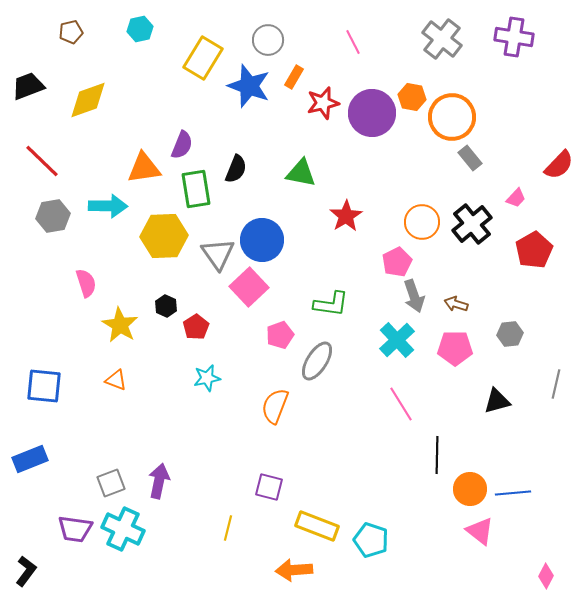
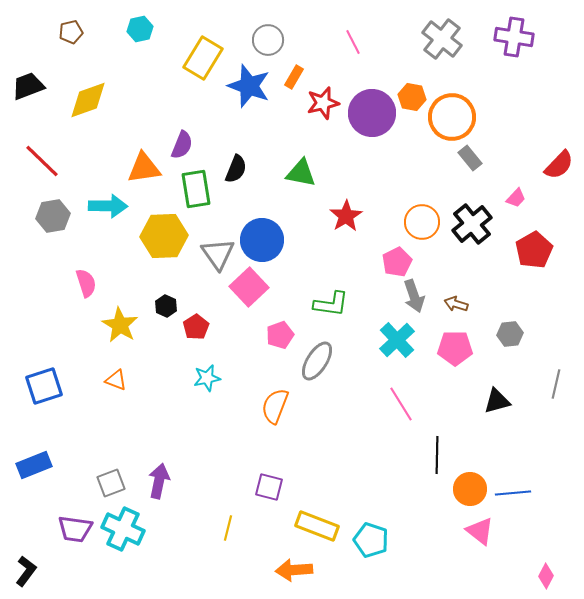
blue square at (44, 386): rotated 24 degrees counterclockwise
blue rectangle at (30, 459): moved 4 px right, 6 px down
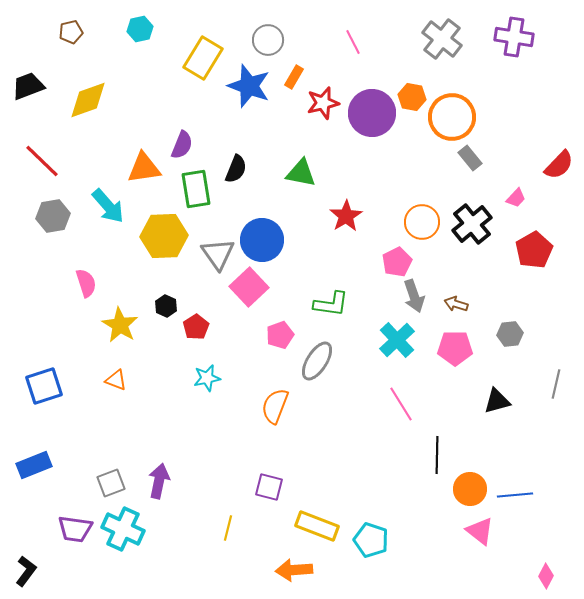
cyan arrow at (108, 206): rotated 48 degrees clockwise
blue line at (513, 493): moved 2 px right, 2 px down
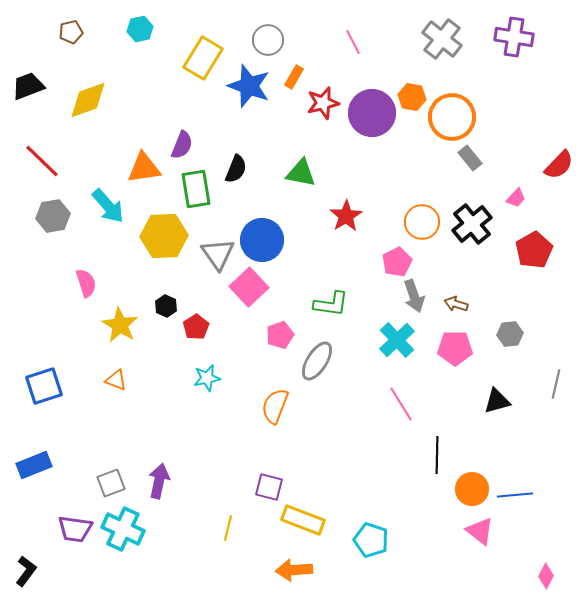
orange circle at (470, 489): moved 2 px right
yellow rectangle at (317, 526): moved 14 px left, 6 px up
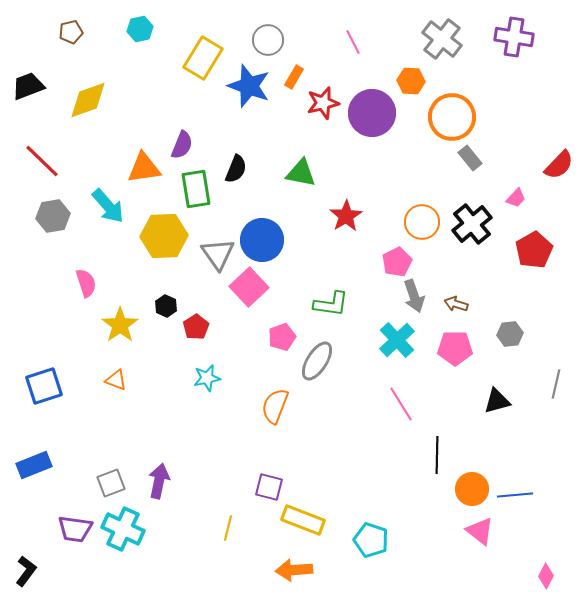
orange hexagon at (412, 97): moved 1 px left, 16 px up; rotated 8 degrees counterclockwise
yellow star at (120, 325): rotated 6 degrees clockwise
pink pentagon at (280, 335): moved 2 px right, 2 px down
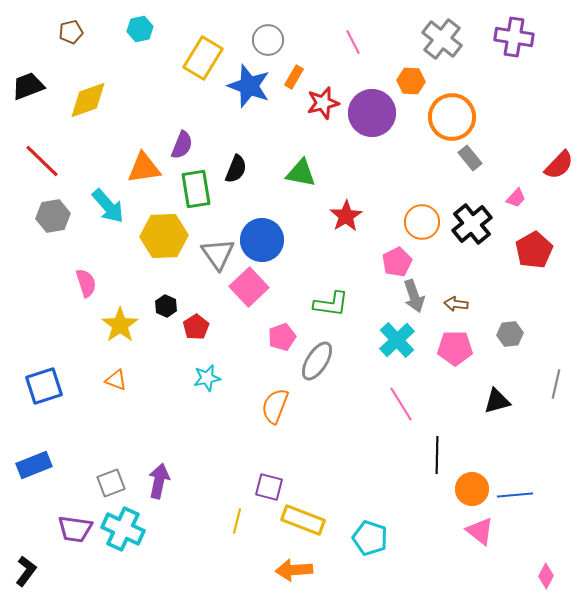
brown arrow at (456, 304): rotated 10 degrees counterclockwise
yellow line at (228, 528): moved 9 px right, 7 px up
cyan pentagon at (371, 540): moved 1 px left, 2 px up
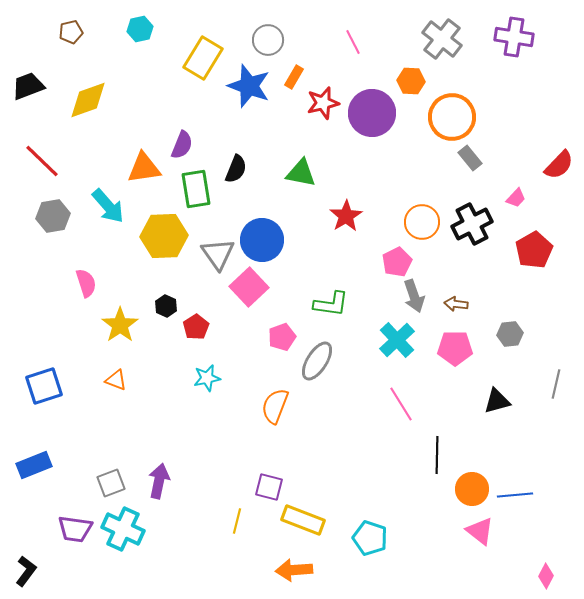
black cross at (472, 224): rotated 12 degrees clockwise
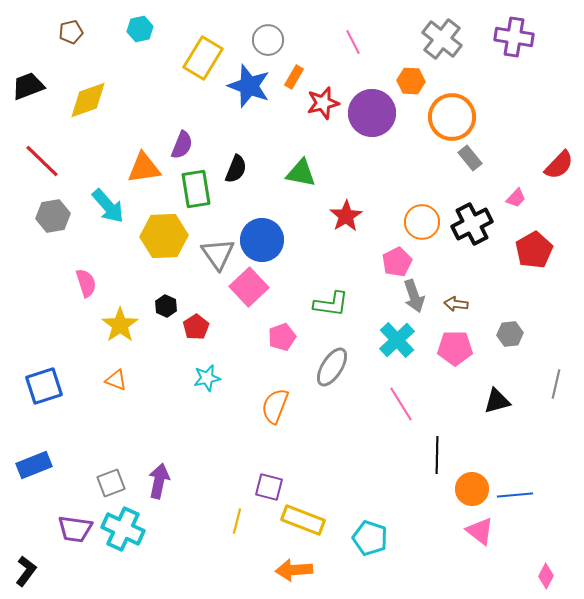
gray ellipse at (317, 361): moved 15 px right, 6 px down
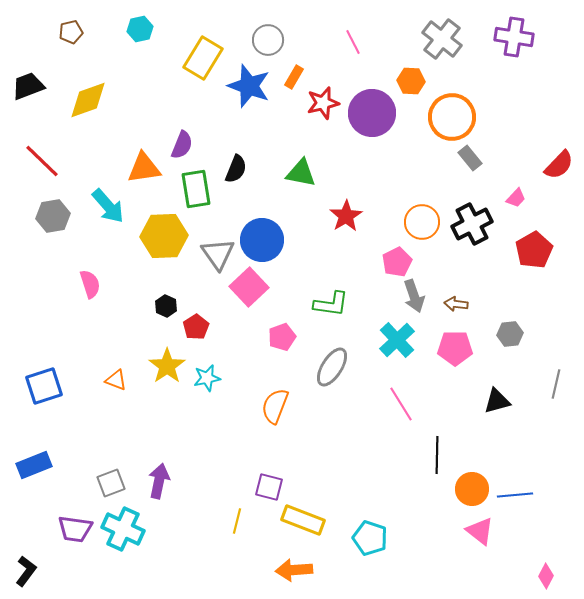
pink semicircle at (86, 283): moved 4 px right, 1 px down
yellow star at (120, 325): moved 47 px right, 41 px down
